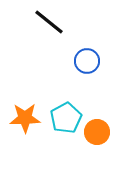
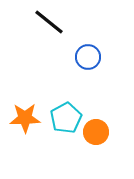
blue circle: moved 1 px right, 4 px up
orange circle: moved 1 px left
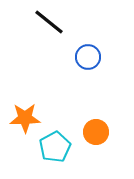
cyan pentagon: moved 11 px left, 29 px down
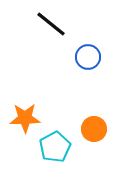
black line: moved 2 px right, 2 px down
orange circle: moved 2 px left, 3 px up
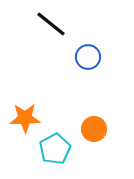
cyan pentagon: moved 2 px down
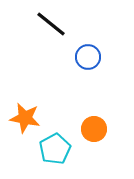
orange star: rotated 12 degrees clockwise
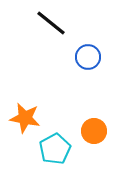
black line: moved 1 px up
orange circle: moved 2 px down
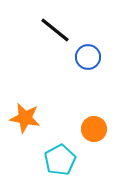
black line: moved 4 px right, 7 px down
orange circle: moved 2 px up
cyan pentagon: moved 5 px right, 11 px down
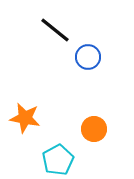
cyan pentagon: moved 2 px left
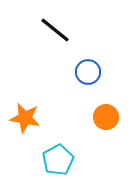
blue circle: moved 15 px down
orange circle: moved 12 px right, 12 px up
